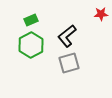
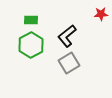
green rectangle: rotated 24 degrees clockwise
gray square: rotated 15 degrees counterclockwise
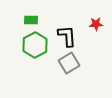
red star: moved 5 px left, 10 px down
black L-shape: rotated 125 degrees clockwise
green hexagon: moved 4 px right
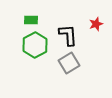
red star: rotated 16 degrees counterclockwise
black L-shape: moved 1 px right, 1 px up
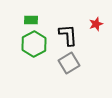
green hexagon: moved 1 px left, 1 px up
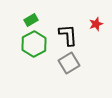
green rectangle: rotated 32 degrees counterclockwise
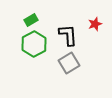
red star: moved 1 px left
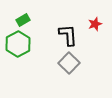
green rectangle: moved 8 px left
green hexagon: moved 16 px left
gray square: rotated 15 degrees counterclockwise
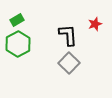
green rectangle: moved 6 px left
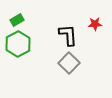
red star: rotated 16 degrees clockwise
